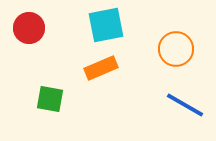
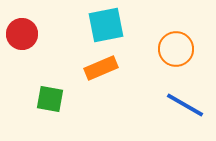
red circle: moved 7 px left, 6 px down
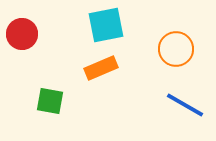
green square: moved 2 px down
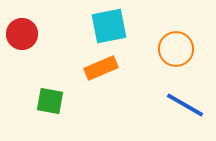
cyan square: moved 3 px right, 1 px down
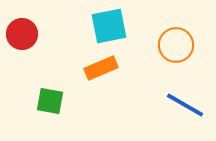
orange circle: moved 4 px up
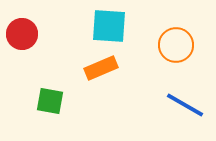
cyan square: rotated 15 degrees clockwise
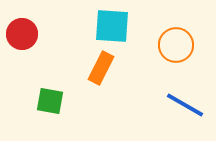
cyan square: moved 3 px right
orange rectangle: rotated 40 degrees counterclockwise
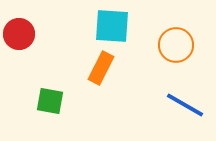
red circle: moved 3 px left
